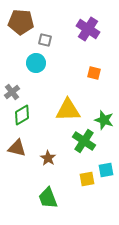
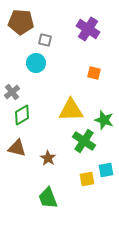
yellow triangle: moved 3 px right
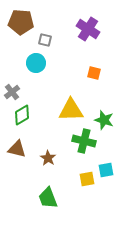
green cross: rotated 20 degrees counterclockwise
brown triangle: moved 1 px down
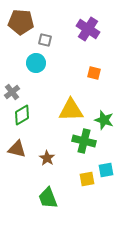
brown star: moved 1 px left
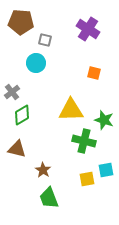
brown star: moved 4 px left, 12 px down
green trapezoid: moved 1 px right
